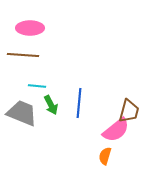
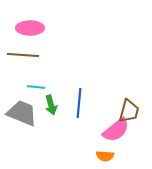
cyan line: moved 1 px left, 1 px down
green arrow: rotated 12 degrees clockwise
orange semicircle: rotated 102 degrees counterclockwise
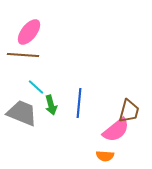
pink ellipse: moved 1 px left, 4 px down; rotated 52 degrees counterclockwise
cyan line: rotated 36 degrees clockwise
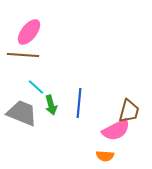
pink semicircle: rotated 12 degrees clockwise
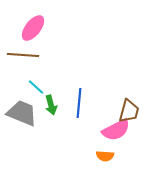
pink ellipse: moved 4 px right, 4 px up
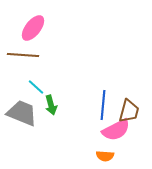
blue line: moved 24 px right, 2 px down
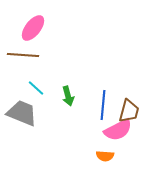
cyan line: moved 1 px down
green arrow: moved 17 px right, 9 px up
pink semicircle: moved 2 px right
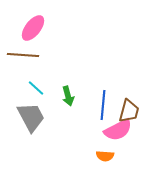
gray trapezoid: moved 9 px right, 4 px down; rotated 40 degrees clockwise
